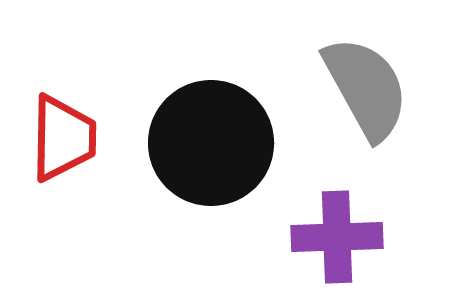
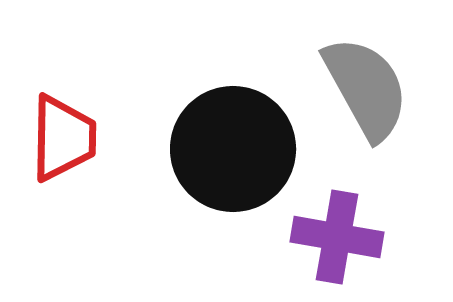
black circle: moved 22 px right, 6 px down
purple cross: rotated 12 degrees clockwise
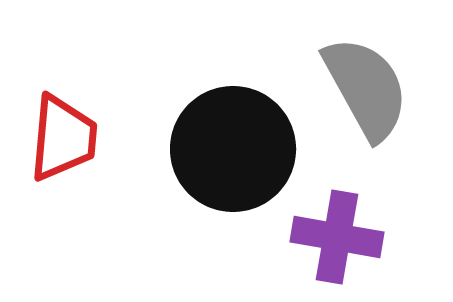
red trapezoid: rotated 4 degrees clockwise
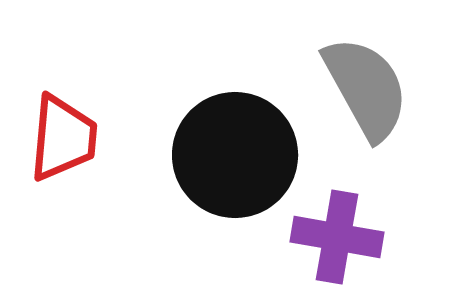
black circle: moved 2 px right, 6 px down
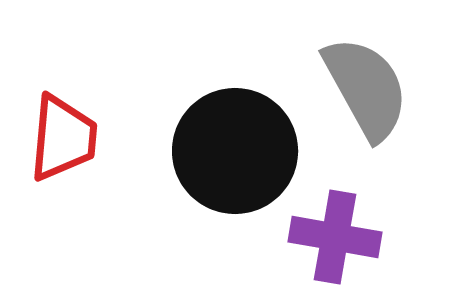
black circle: moved 4 px up
purple cross: moved 2 px left
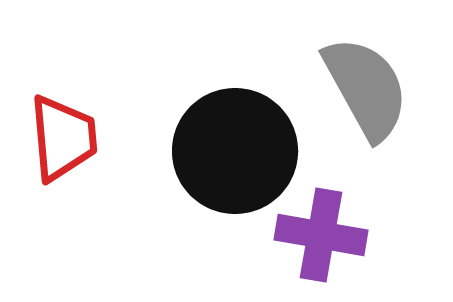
red trapezoid: rotated 10 degrees counterclockwise
purple cross: moved 14 px left, 2 px up
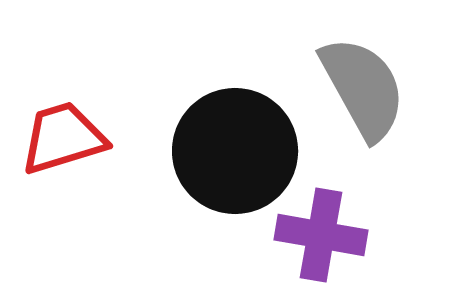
gray semicircle: moved 3 px left
red trapezoid: rotated 102 degrees counterclockwise
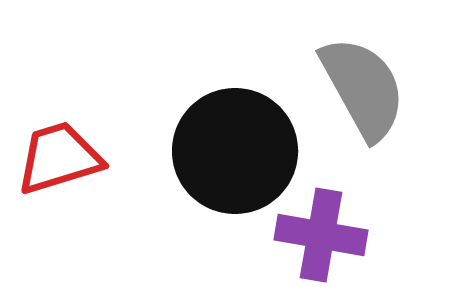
red trapezoid: moved 4 px left, 20 px down
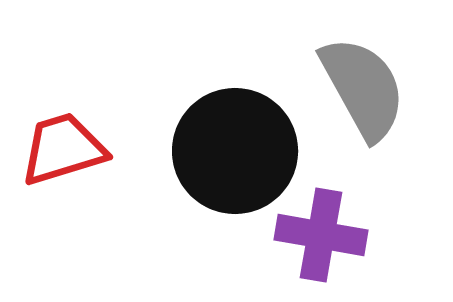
red trapezoid: moved 4 px right, 9 px up
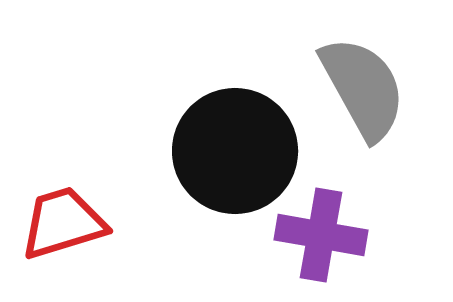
red trapezoid: moved 74 px down
